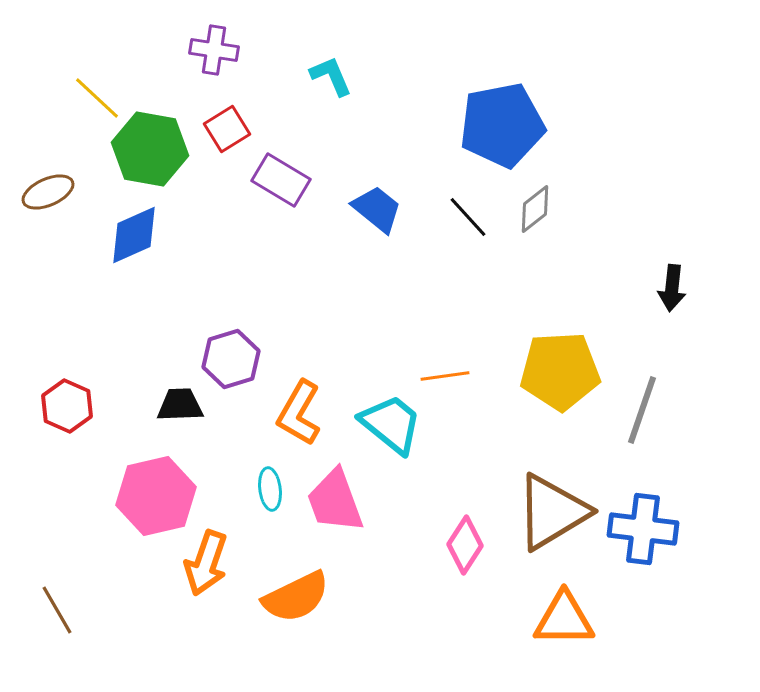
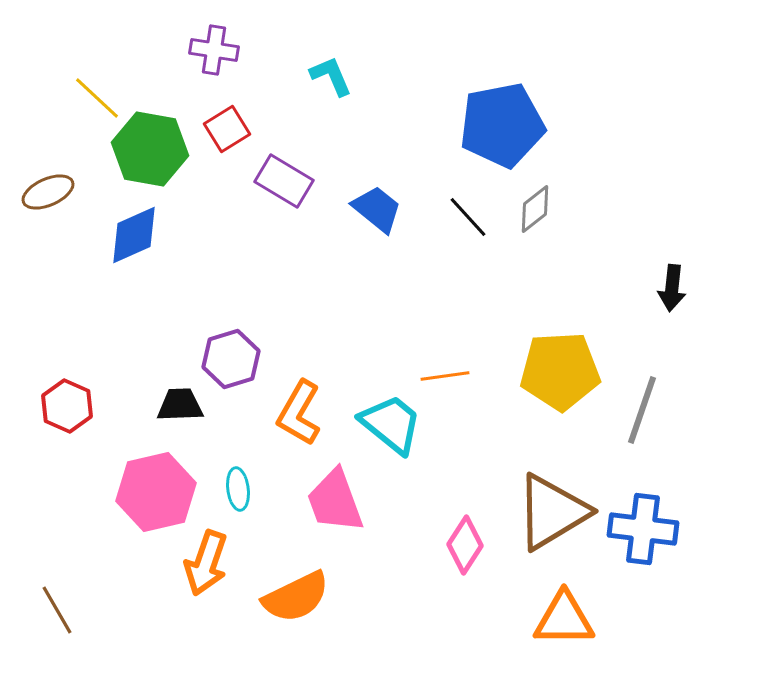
purple rectangle: moved 3 px right, 1 px down
cyan ellipse: moved 32 px left
pink hexagon: moved 4 px up
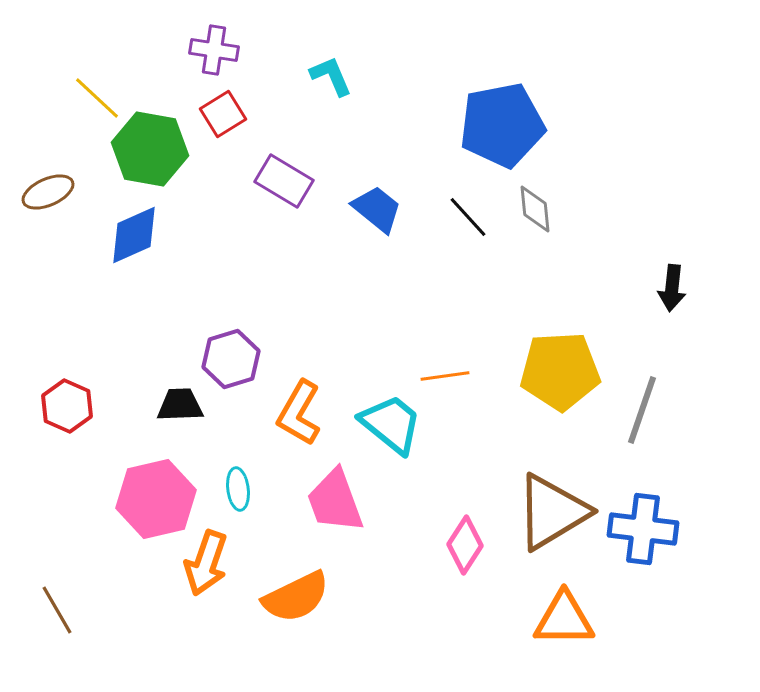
red square: moved 4 px left, 15 px up
gray diamond: rotated 57 degrees counterclockwise
pink hexagon: moved 7 px down
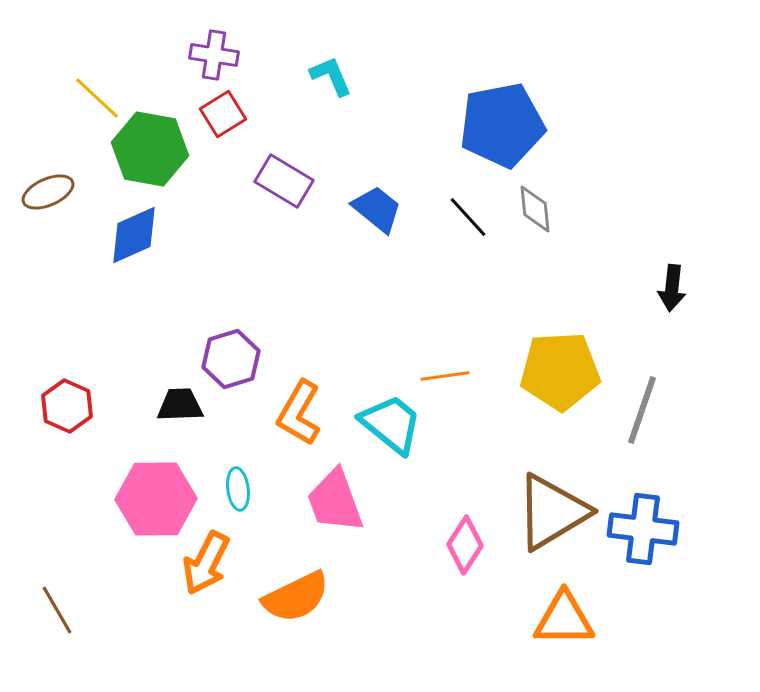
purple cross: moved 5 px down
pink hexagon: rotated 12 degrees clockwise
orange arrow: rotated 8 degrees clockwise
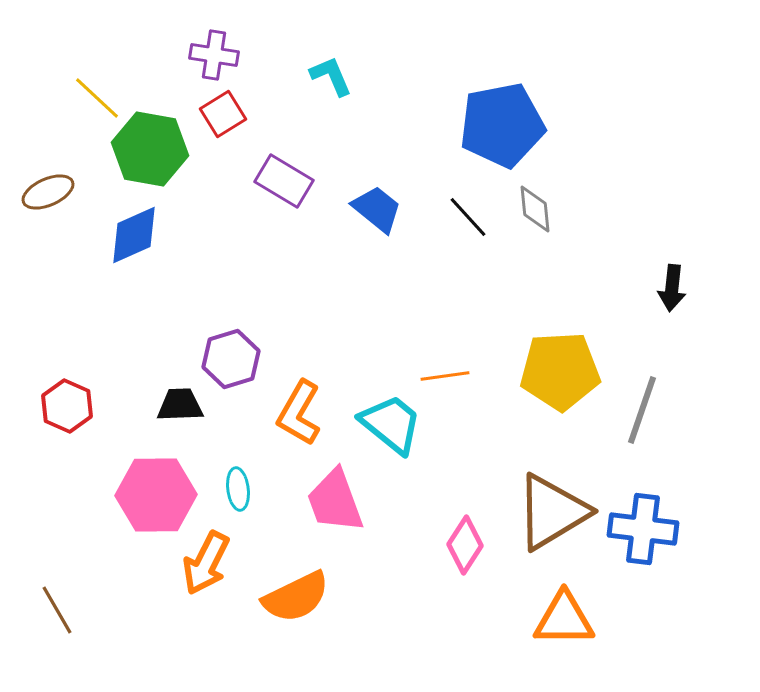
pink hexagon: moved 4 px up
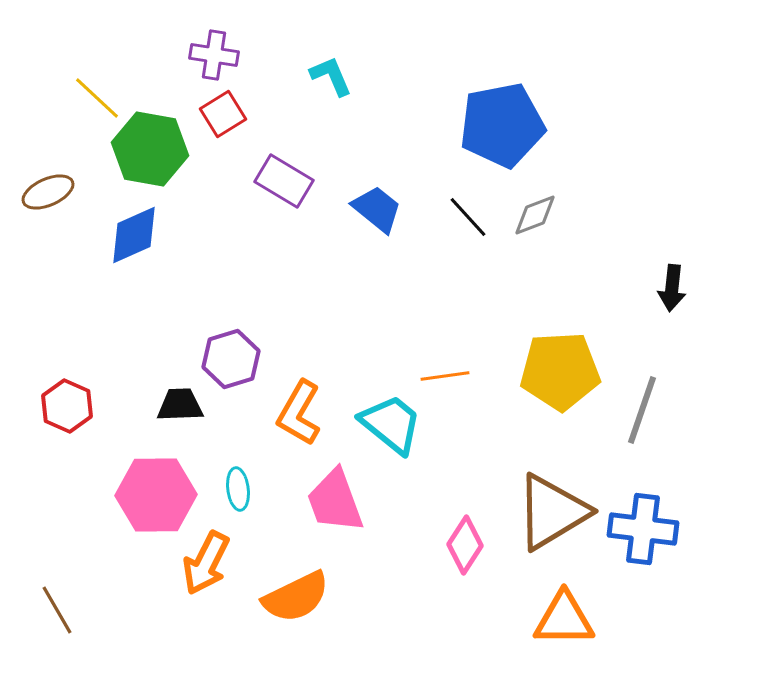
gray diamond: moved 6 px down; rotated 75 degrees clockwise
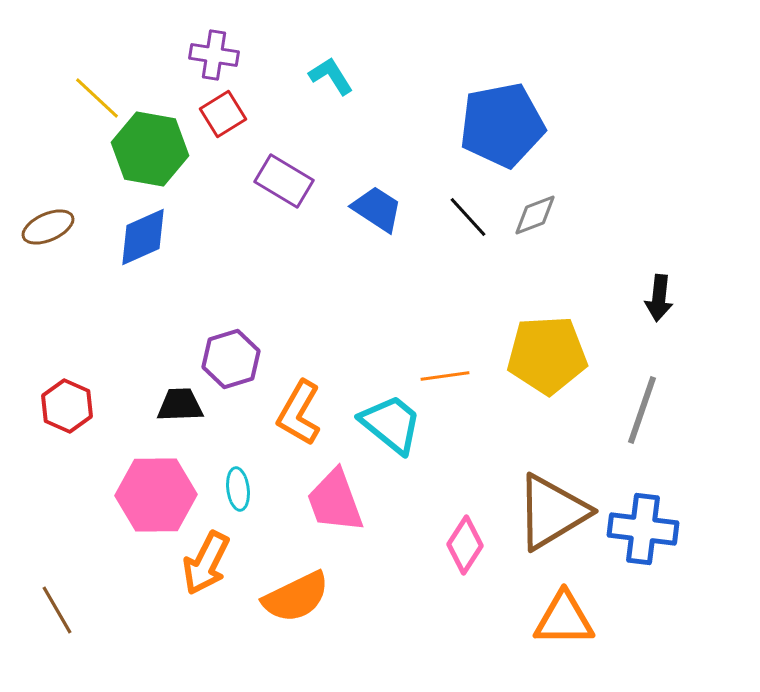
cyan L-shape: rotated 9 degrees counterclockwise
brown ellipse: moved 35 px down
blue trapezoid: rotated 6 degrees counterclockwise
blue diamond: moved 9 px right, 2 px down
black arrow: moved 13 px left, 10 px down
yellow pentagon: moved 13 px left, 16 px up
